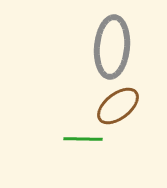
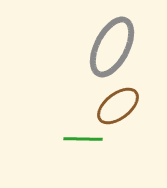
gray ellipse: rotated 22 degrees clockwise
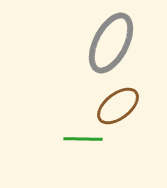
gray ellipse: moved 1 px left, 4 px up
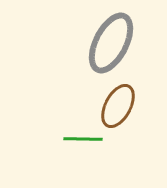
brown ellipse: rotated 24 degrees counterclockwise
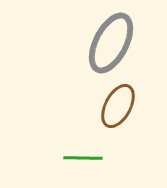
green line: moved 19 px down
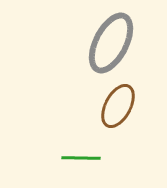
green line: moved 2 px left
